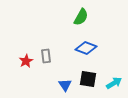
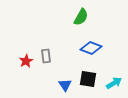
blue diamond: moved 5 px right
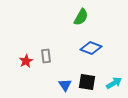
black square: moved 1 px left, 3 px down
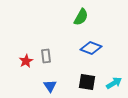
blue triangle: moved 15 px left, 1 px down
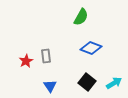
black square: rotated 30 degrees clockwise
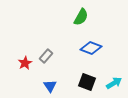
gray rectangle: rotated 48 degrees clockwise
red star: moved 1 px left, 2 px down
black square: rotated 18 degrees counterclockwise
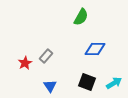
blue diamond: moved 4 px right, 1 px down; rotated 20 degrees counterclockwise
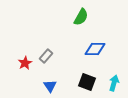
cyan arrow: rotated 42 degrees counterclockwise
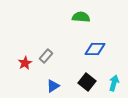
green semicircle: rotated 114 degrees counterclockwise
black square: rotated 18 degrees clockwise
blue triangle: moved 3 px right; rotated 32 degrees clockwise
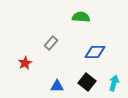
blue diamond: moved 3 px down
gray rectangle: moved 5 px right, 13 px up
blue triangle: moved 4 px right; rotated 32 degrees clockwise
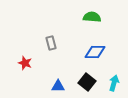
green semicircle: moved 11 px right
gray rectangle: rotated 56 degrees counterclockwise
red star: rotated 24 degrees counterclockwise
blue triangle: moved 1 px right
